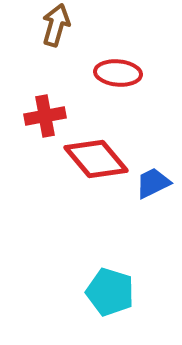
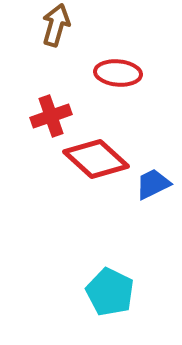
red cross: moved 6 px right; rotated 9 degrees counterclockwise
red diamond: rotated 8 degrees counterclockwise
blue trapezoid: moved 1 px down
cyan pentagon: rotated 9 degrees clockwise
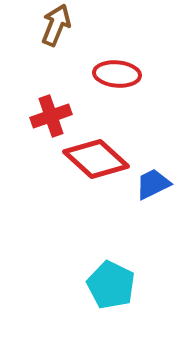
brown arrow: rotated 6 degrees clockwise
red ellipse: moved 1 px left, 1 px down
cyan pentagon: moved 1 px right, 7 px up
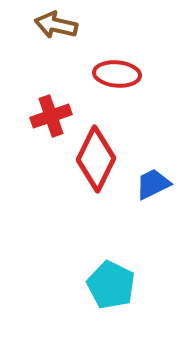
brown arrow: rotated 99 degrees counterclockwise
red diamond: rotated 74 degrees clockwise
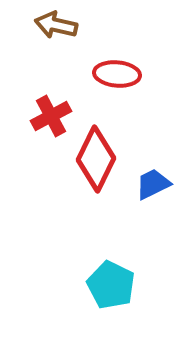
red cross: rotated 9 degrees counterclockwise
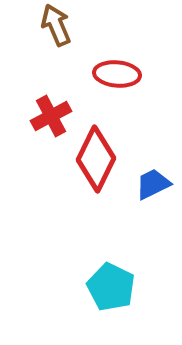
brown arrow: rotated 54 degrees clockwise
cyan pentagon: moved 2 px down
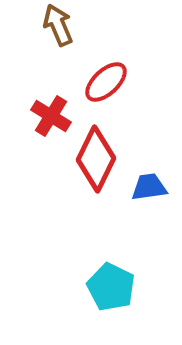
brown arrow: moved 2 px right
red ellipse: moved 11 px left, 8 px down; rotated 48 degrees counterclockwise
red cross: rotated 30 degrees counterclockwise
blue trapezoid: moved 4 px left, 3 px down; rotated 18 degrees clockwise
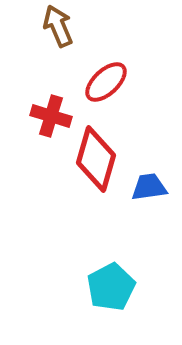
brown arrow: moved 1 px down
red cross: rotated 15 degrees counterclockwise
red diamond: rotated 10 degrees counterclockwise
cyan pentagon: rotated 18 degrees clockwise
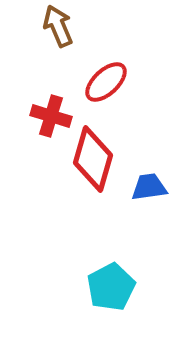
red diamond: moved 3 px left
